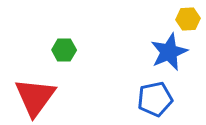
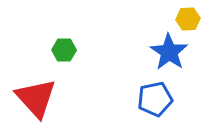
blue star: rotated 15 degrees counterclockwise
red triangle: moved 1 px right, 1 px down; rotated 18 degrees counterclockwise
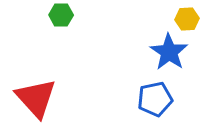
yellow hexagon: moved 1 px left
green hexagon: moved 3 px left, 35 px up
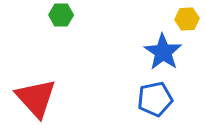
blue star: moved 6 px left
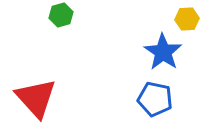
green hexagon: rotated 15 degrees counterclockwise
blue pentagon: rotated 24 degrees clockwise
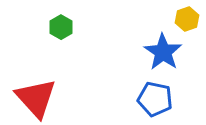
green hexagon: moved 12 px down; rotated 15 degrees counterclockwise
yellow hexagon: rotated 15 degrees counterclockwise
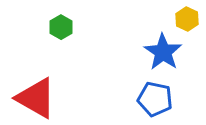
yellow hexagon: rotated 15 degrees counterclockwise
red triangle: rotated 18 degrees counterclockwise
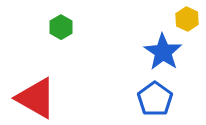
blue pentagon: rotated 24 degrees clockwise
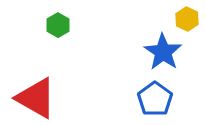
green hexagon: moved 3 px left, 2 px up
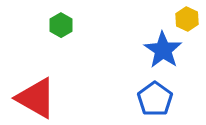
green hexagon: moved 3 px right
blue star: moved 2 px up
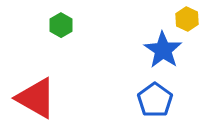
blue pentagon: moved 1 px down
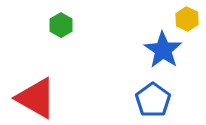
blue pentagon: moved 2 px left
